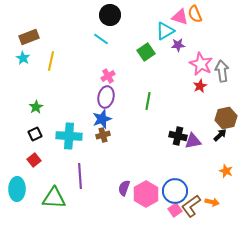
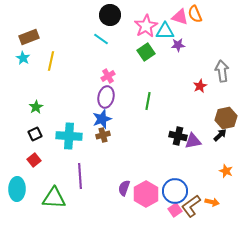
cyan triangle: rotated 30 degrees clockwise
pink star: moved 55 px left, 38 px up; rotated 15 degrees clockwise
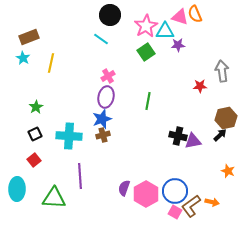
yellow line: moved 2 px down
red star: rotated 24 degrees clockwise
orange star: moved 2 px right
pink square: moved 2 px down; rotated 24 degrees counterclockwise
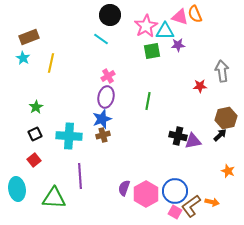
green square: moved 6 px right, 1 px up; rotated 24 degrees clockwise
cyan ellipse: rotated 10 degrees counterclockwise
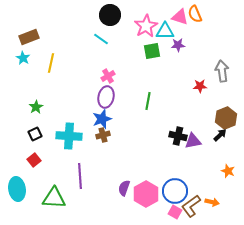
brown hexagon: rotated 10 degrees counterclockwise
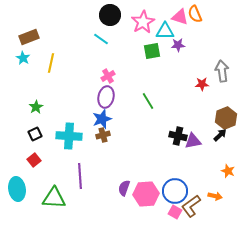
pink star: moved 3 px left, 4 px up
red star: moved 2 px right, 2 px up
green line: rotated 42 degrees counterclockwise
pink hexagon: rotated 25 degrees clockwise
orange arrow: moved 3 px right, 6 px up
